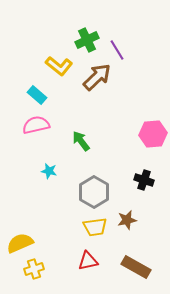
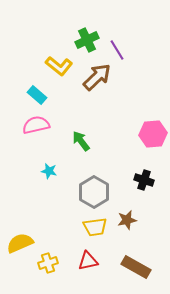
yellow cross: moved 14 px right, 6 px up
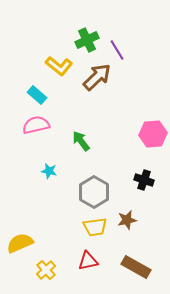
yellow cross: moved 2 px left, 7 px down; rotated 24 degrees counterclockwise
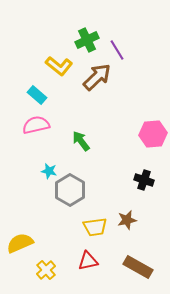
gray hexagon: moved 24 px left, 2 px up
brown rectangle: moved 2 px right
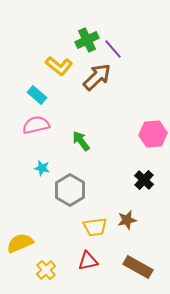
purple line: moved 4 px left, 1 px up; rotated 10 degrees counterclockwise
cyan star: moved 7 px left, 3 px up
black cross: rotated 24 degrees clockwise
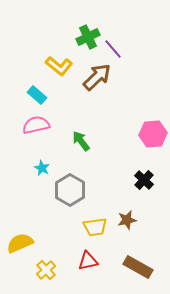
green cross: moved 1 px right, 3 px up
cyan star: rotated 14 degrees clockwise
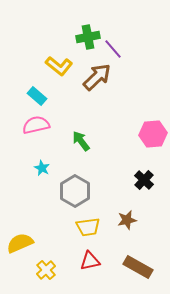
green cross: rotated 15 degrees clockwise
cyan rectangle: moved 1 px down
gray hexagon: moved 5 px right, 1 px down
yellow trapezoid: moved 7 px left
red triangle: moved 2 px right
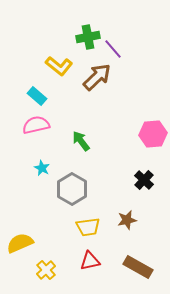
gray hexagon: moved 3 px left, 2 px up
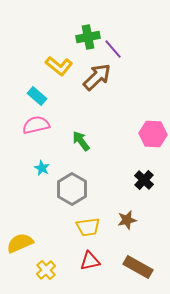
pink hexagon: rotated 8 degrees clockwise
